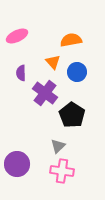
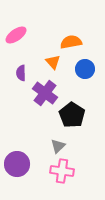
pink ellipse: moved 1 px left, 1 px up; rotated 10 degrees counterclockwise
orange semicircle: moved 2 px down
blue circle: moved 8 px right, 3 px up
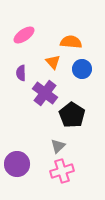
pink ellipse: moved 8 px right
orange semicircle: rotated 15 degrees clockwise
blue circle: moved 3 px left
pink cross: rotated 25 degrees counterclockwise
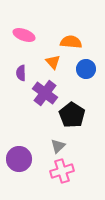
pink ellipse: rotated 55 degrees clockwise
blue circle: moved 4 px right
purple circle: moved 2 px right, 5 px up
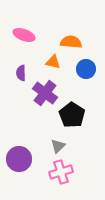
orange triangle: rotated 35 degrees counterclockwise
pink cross: moved 1 px left, 1 px down
